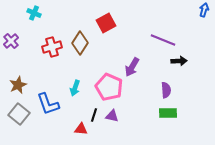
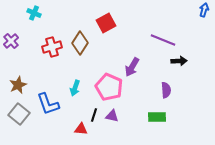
green rectangle: moved 11 px left, 4 px down
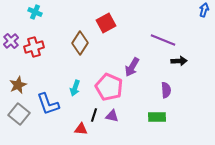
cyan cross: moved 1 px right, 1 px up
red cross: moved 18 px left
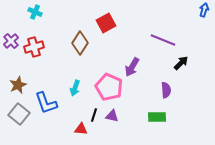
black arrow: moved 2 px right, 2 px down; rotated 42 degrees counterclockwise
blue L-shape: moved 2 px left, 1 px up
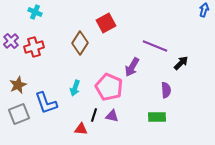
purple line: moved 8 px left, 6 px down
gray square: rotated 30 degrees clockwise
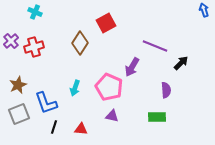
blue arrow: rotated 32 degrees counterclockwise
black line: moved 40 px left, 12 px down
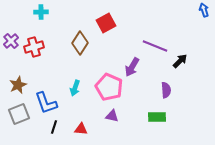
cyan cross: moved 6 px right; rotated 24 degrees counterclockwise
black arrow: moved 1 px left, 2 px up
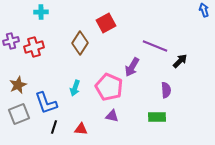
purple cross: rotated 28 degrees clockwise
